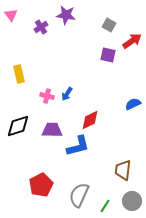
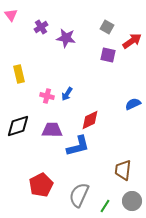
purple star: moved 23 px down
gray square: moved 2 px left, 2 px down
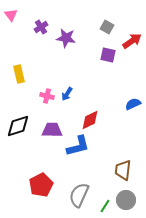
gray circle: moved 6 px left, 1 px up
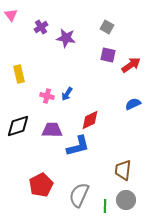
red arrow: moved 1 px left, 24 px down
green line: rotated 32 degrees counterclockwise
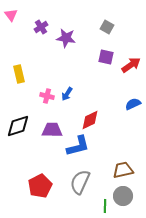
purple square: moved 2 px left, 2 px down
brown trapezoid: rotated 70 degrees clockwise
red pentagon: moved 1 px left, 1 px down
gray semicircle: moved 1 px right, 13 px up
gray circle: moved 3 px left, 4 px up
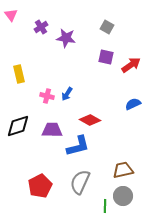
red diamond: rotated 55 degrees clockwise
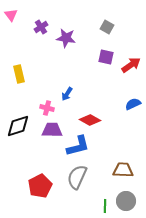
pink cross: moved 12 px down
brown trapezoid: rotated 15 degrees clockwise
gray semicircle: moved 3 px left, 5 px up
gray circle: moved 3 px right, 5 px down
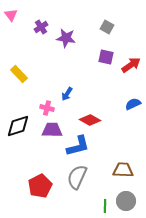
yellow rectangle: rotated 30 degrees counterclockwise
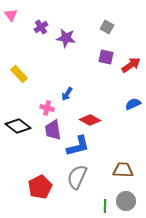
black diamond: rotated 55 degrees clockwise
purple trapezoid: moved 1 px right; rotated 100 degrees counterclockwise
red pentagon: moved 1 px down
